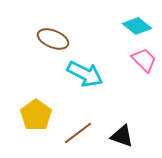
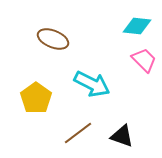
cyan diamond: rotated 32 degrees counterclockwise
cyan arrow: moved 7 px right, 10 px down
yellow pentagon: moved 17 px up
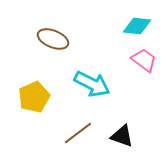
pink trapezoid: rotated 8 degrees counterclockwise
yellow pentagon: moved 2 px left, 1 px up; rotated 12 degrees clockwise
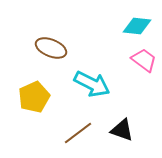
brown ellipse: moved 2 px left, 9 px down
black triangle: moved 6 px up
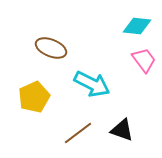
pink trapezoid: rotated 16 degrees clockwise
